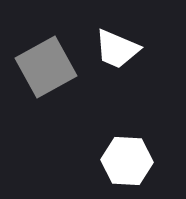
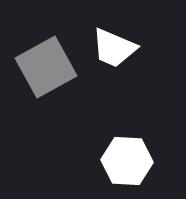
white trapezoid: moved 3 px left, 1 px up
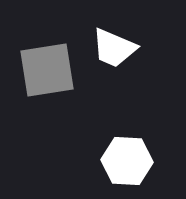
gray square: moved 1 px right, 3 px down; rotated 20 degrees clockwise
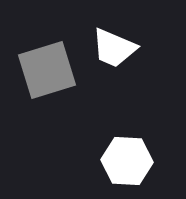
gray square: rotated 8 degrees counterclockwise
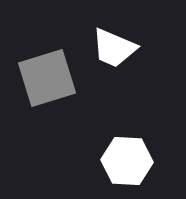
gray square: moved 8 px down
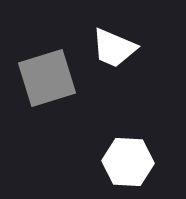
white hexagon: moved 1 px right, 1 px down
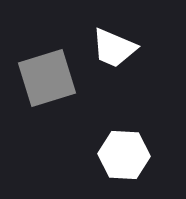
white hexagon: moved 4 px left, 7 px up
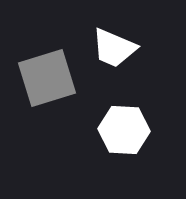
white hexagon: moved 25 px up
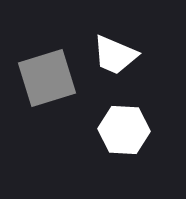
white trapezoid: moved 1 px right, 7 px down
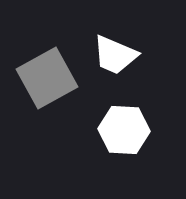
gray square: rotated 12 degrees counterclockwise
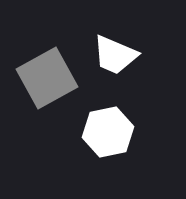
white hexagon: moved 16 px left, 2 px down; rotated 15 degrees counterclockwise
